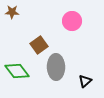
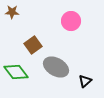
pink circle: moved 1 px left
brown square: moved 6 px left
gray ellipse: rotated 60 degrees counterclockwise
green diamond: moved 1 px left, 1 px down
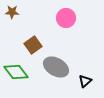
pink circle: moved 5 px left, 3 px up
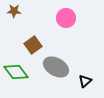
brown star: moved 2 px right, 1 px up
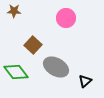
brown square: rotated 12 degrees counterclockwise
